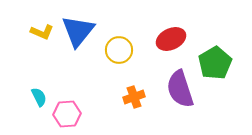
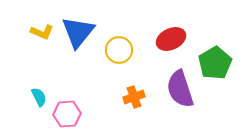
blue triangle: moved 1 px down
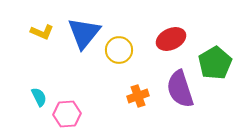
blue triangle: moved 6 px right, 1 px down
orange cross: moved 4 px right, 1 px up
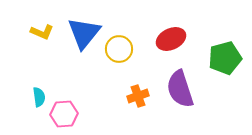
yellow circle: moved 1 px up
green pentagon: moved 10 px right, 5 px up; rotated 16 degrees clockwise
cyan semicircle: rotated 18 degrees clockwise
pink hexagon: moved 3 px left
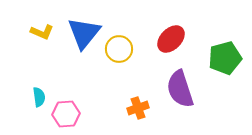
red ellipse: rotated 20 degrees counterclockwise
orange cross: moved 12 px down
pink hexagon: moved 2 px right
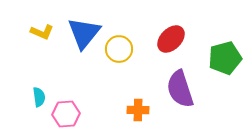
orange cross: moved 2 px down; rotated 20 degrees clockwise
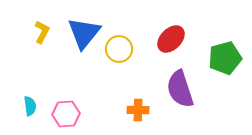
yellow L-shape: rotated 85 degrees counterclockwise
cyan semicircle: moved 9 px left, 9 px down
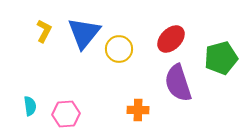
yellow L-shape: moved 2 px right, 1 px up
green pentagon: moved 4 px left
purple semicircle: moved 2 px left, 6 px up
